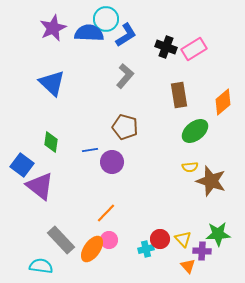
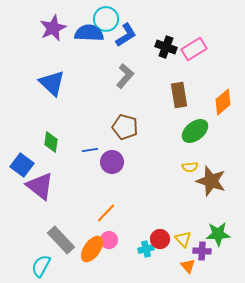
cyan semicircle: rotated 70 degrees counterclockwise
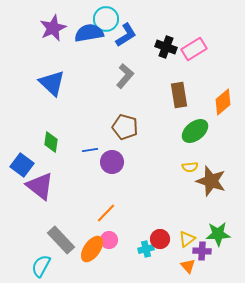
blue semicircle: rotated 12 degrees counterclockwise
yellow triangle: moved 4 px right; rotated 36 degrees clockwise
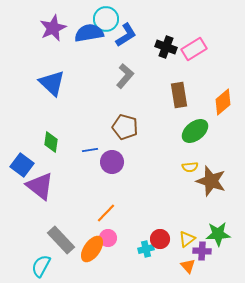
pink circle: moved 1 px left, 2 px up
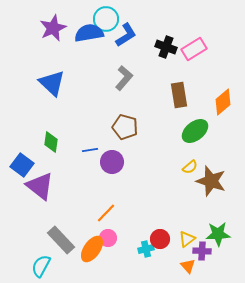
gray L-shape: moved 1 px left, 2 px down
yellow semicircle: rotated 35 degrees counterclockwise
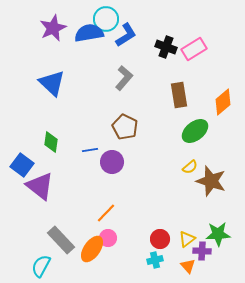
brown pentagon: rotated 10 degrees clockwise
cyan cross: moved 9 px right, 11 px down
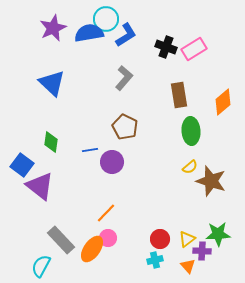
green ellipse: moved 4 px left; rotated 56 degrees counterclockwise
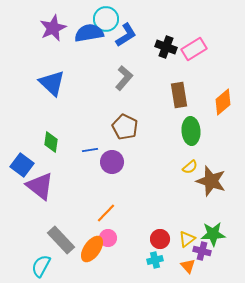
green star: moved 5 px left
purple cross: rotated 12 degrees clockwise
